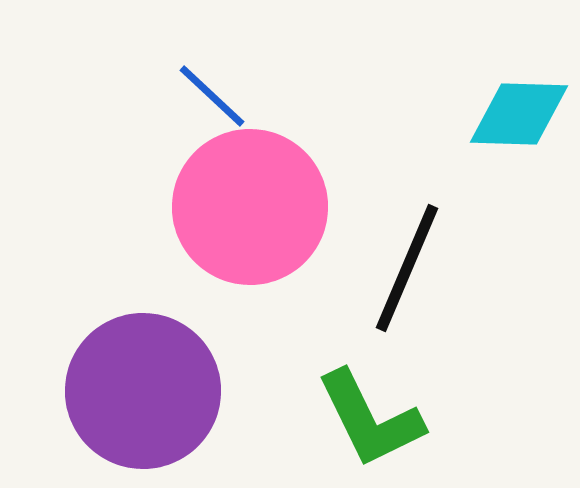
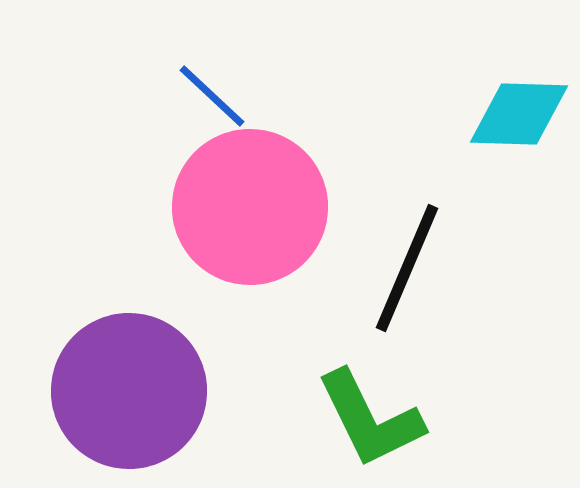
purple circle: moved 14 px left
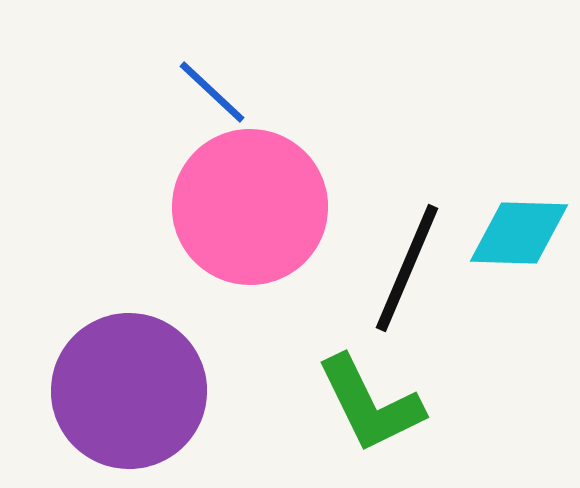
blue line: moved 4 px up
cyan diamond: moved 119 px down
green L-shape: moved 15 px up
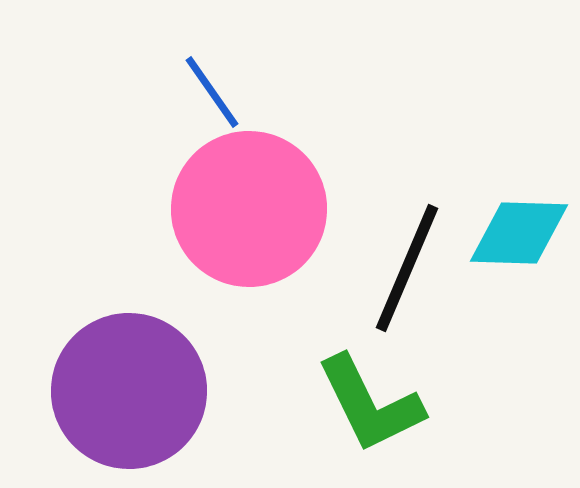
blue line: rotated 12 degrees clockwise
pink circle: moved 1 px left, 2 px down
